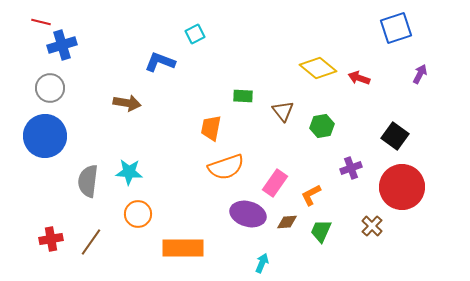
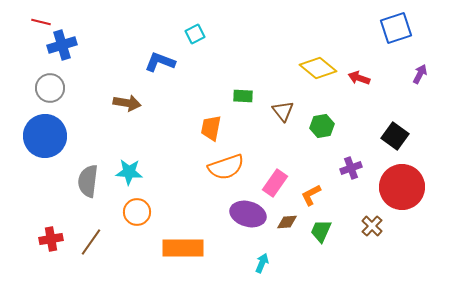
orange circle: moved 1 px left, 2 px up
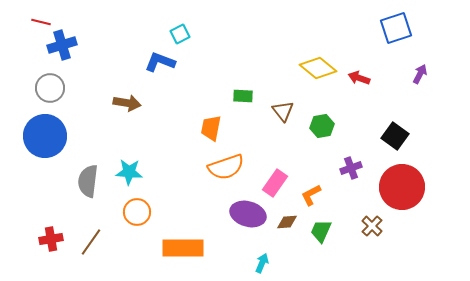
cyan square: moved 15 px left
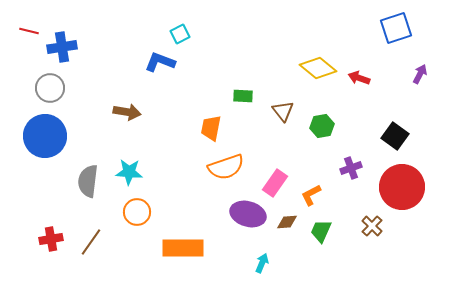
red line: moved 12 px left, 9 px down
blue cross: moved 2 px down; rotated 8 degrees clockwise
brown arrow: moved 9 px down
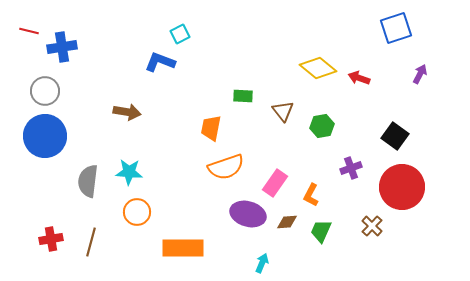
gray circle: moved 5 px left, 3 px down
orange L-shape: rotated 35 degrees counterclockwise
brown line: rotated 20 degrees counterclockwise
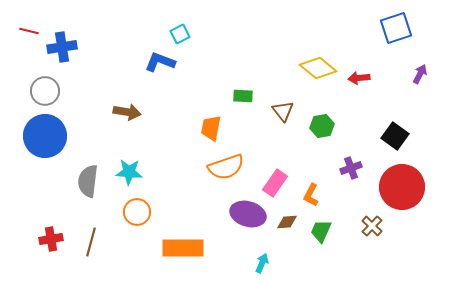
red arrow: rotated 25 degrees counterclockwise
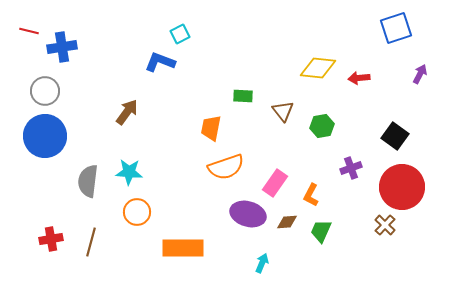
yellow diamond: rotated 33 degrees counterclockwise
brown arrow: rotated 64 degrees counterclockwise
brown cross: moved 13 px right, 1 px up
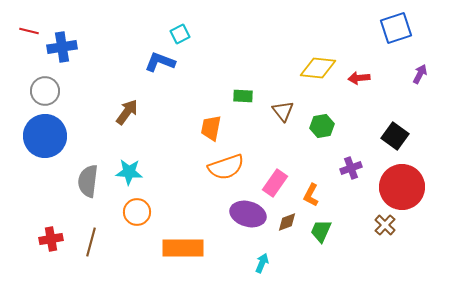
brown diamond: rotated 15 degrees counterclockwise
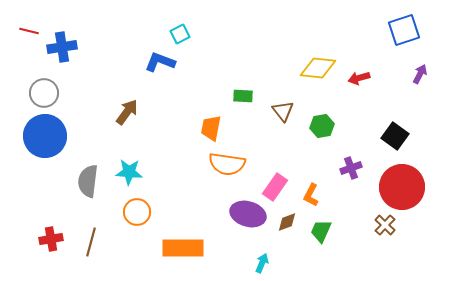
blue square: moved 8 px right, 2 px down
red arrow: rotated 10 degrees counterclockwise
gray circle: moved 1 px left, 2 px down
orange semicircle: moved 1 px right, 3 px up; rotated 27 degrees clockwise
pink rectangle: moved 4 px down
